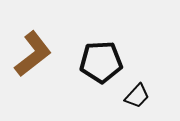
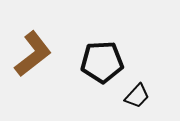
black pentagon: moved 1 px right
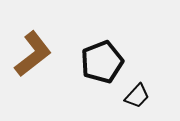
black pentagon: rotated 18 degrees counterclockwise
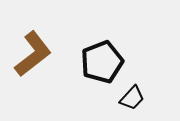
black trapezoid: moved 5 px left, 2 px down
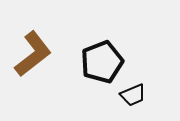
black trapezoid: moved 1 px right, 3 px up; rotated 24 degrees clockwise
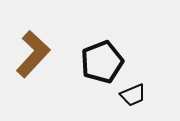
brown L-shape: rotated 9 degrees counterclockwise
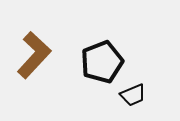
brown L-shape: moved 1 px right, 1 px down
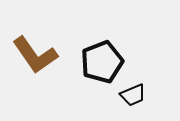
brown L-shape: moved 1 px right; rotated 102 degrees clockwise
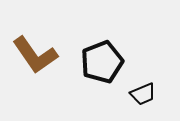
black trapezoid: moved 10 px right, 1 px up
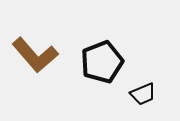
brown L-shape: rotated 6 degrees counterclockwise
